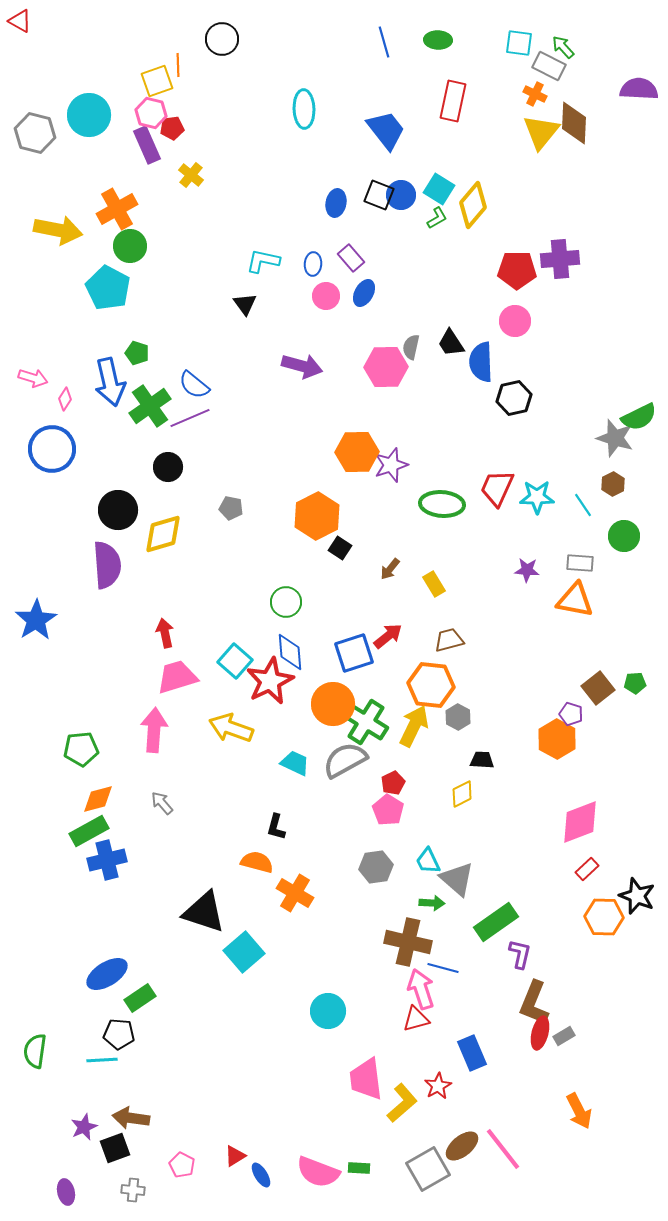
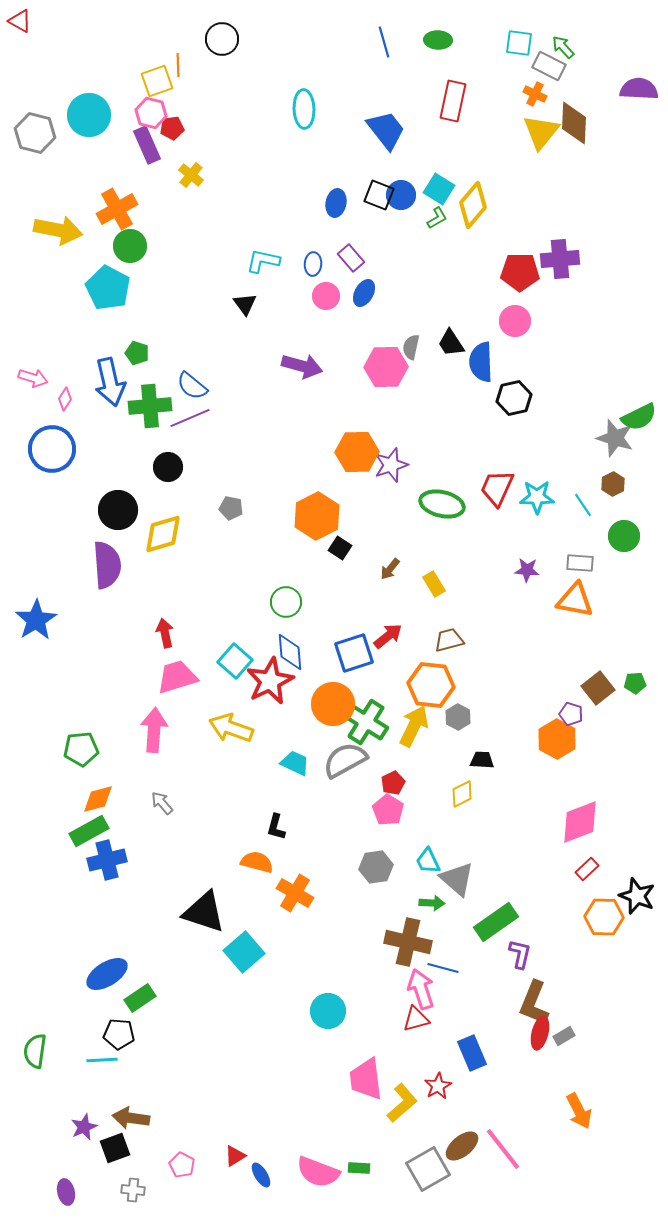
red pentagon at (517, 270): moved 3 px right, 2 px down
blue semicircle at (194, 385): moved 2 px left, 1 px down
green cross at (150, 406): rotated 30 degrees clockwise
green ellipse at (442, 504): rotated 9 degrees clockwise
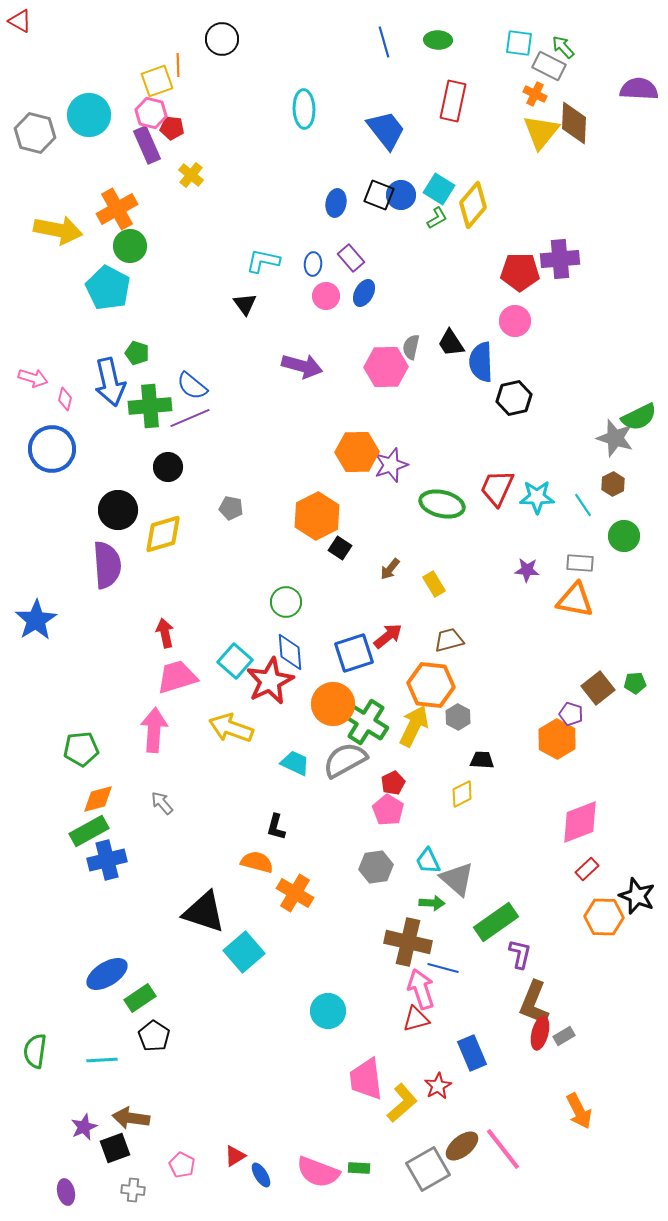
red pentagon at (172, 128): rotated 15 degrees clockwise
pink diamond at (65, 399): rotated 20 degrees counterclockwise
black pentagon at (119, 1034): moved 35 px right, 2 px down; rotated 28 degrees clockwise
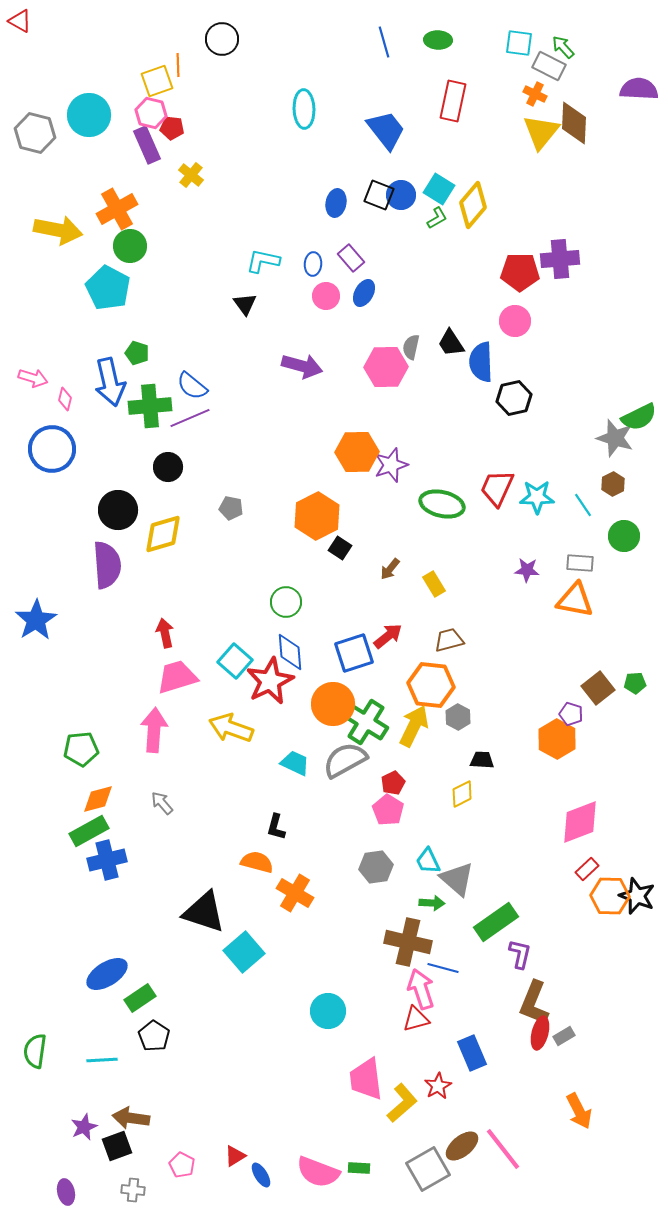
orange hexagon at (604, 917): moved 6 px right, 21 px up
black square at (115, 1148): moved 2 px right, 2 px up
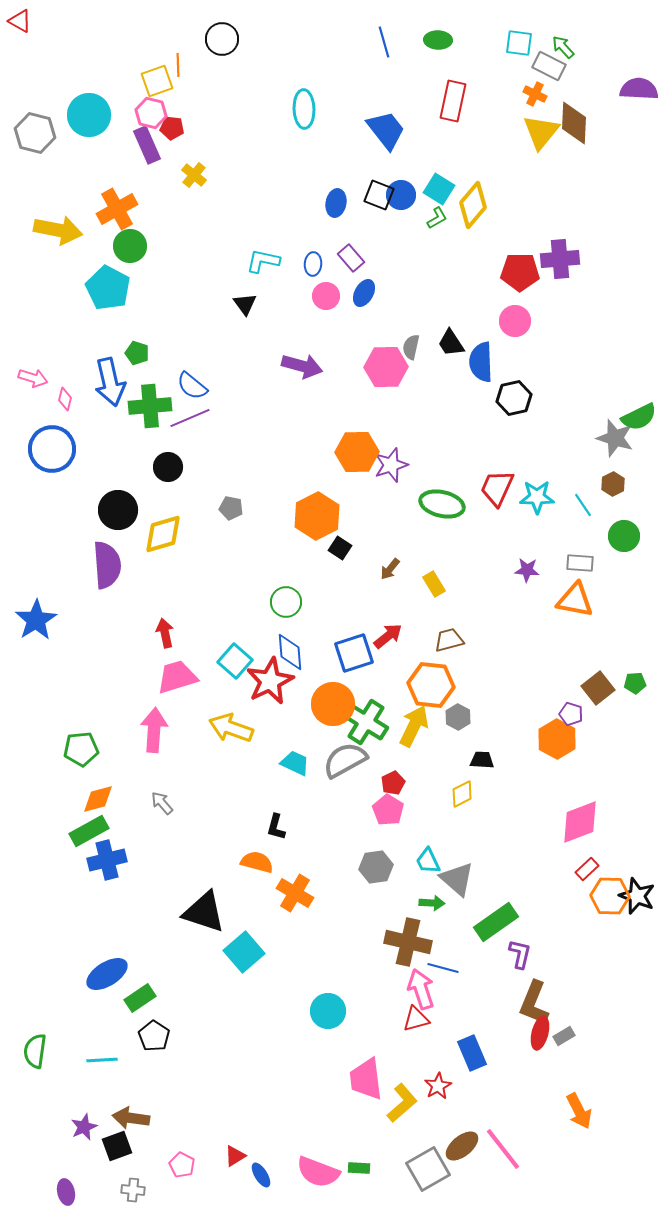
yellow cross at (191, 175): moved 3 px right
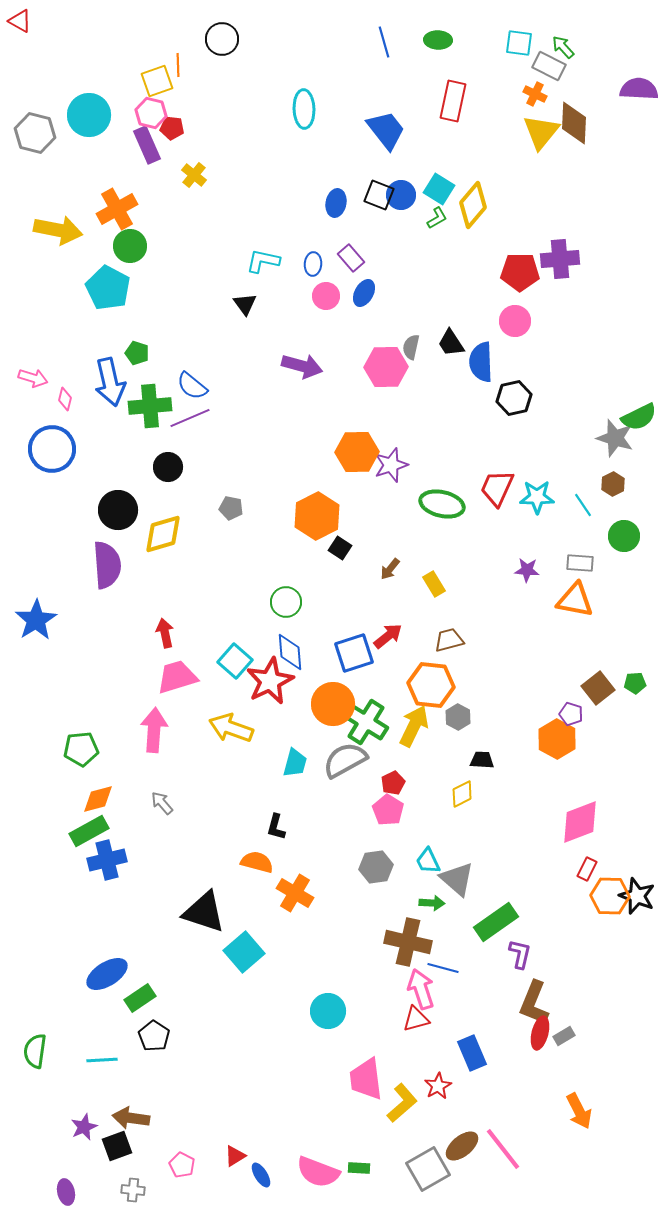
cyan trapezoid at (295, 763): rotated 80 degrees clockwise
red rectangle at (587, 869): rotated 20 degrees counterclockwise
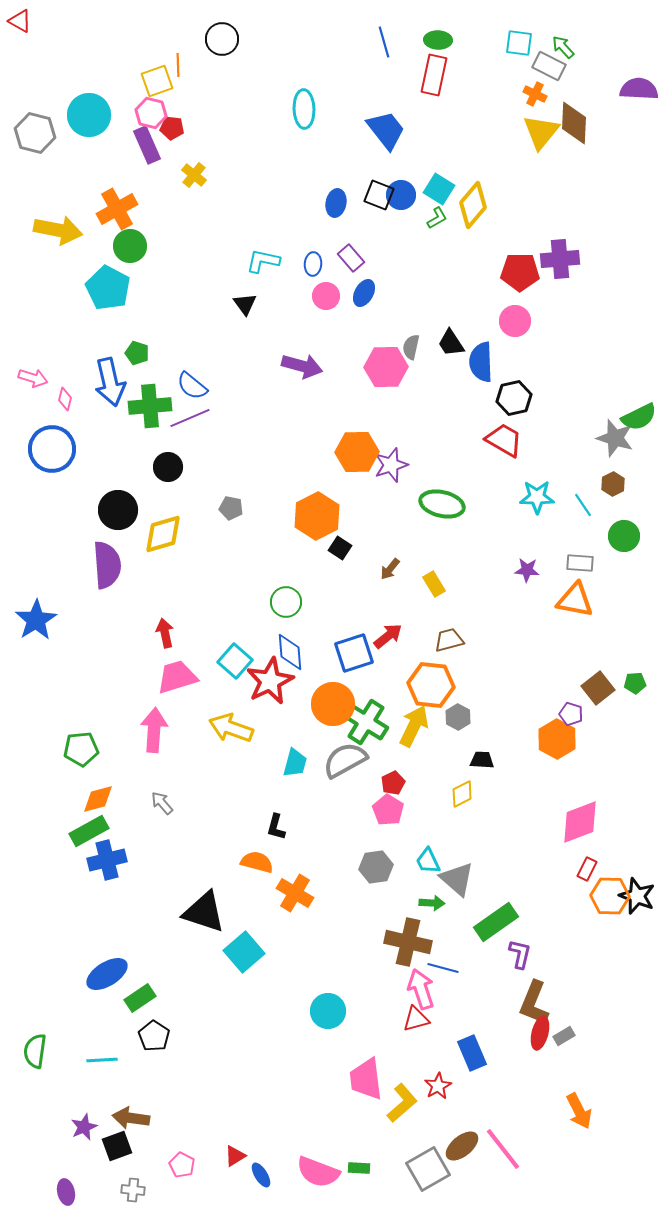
red rectangle at (453, 101): moved 19 px left, 26 px up
red trapezoid at (497, 488): moved 7 px right, 48 px up; rotated 96 degrees clockwise
